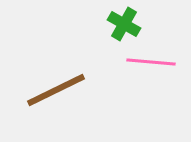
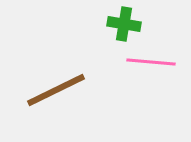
green cross: rotated 20 degrees counterclockwise
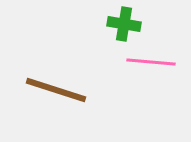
brown line: rotated 44 degrees clockwise
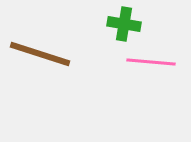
brown line: moved 16 px left, 36 px up
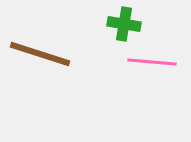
pink line: moved 1 px right
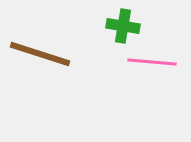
green cross: moved 1 px left, 2 px down
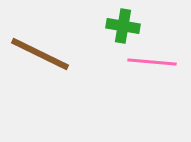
brown line: rotated 8 degrees clockwise
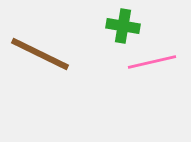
pink line: rotated 18 degrees counterclockwise
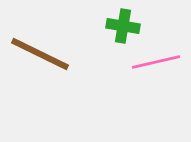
pink line: moved 4 px right
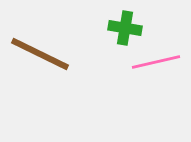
green cross: moved 2 px right, 2 px down
